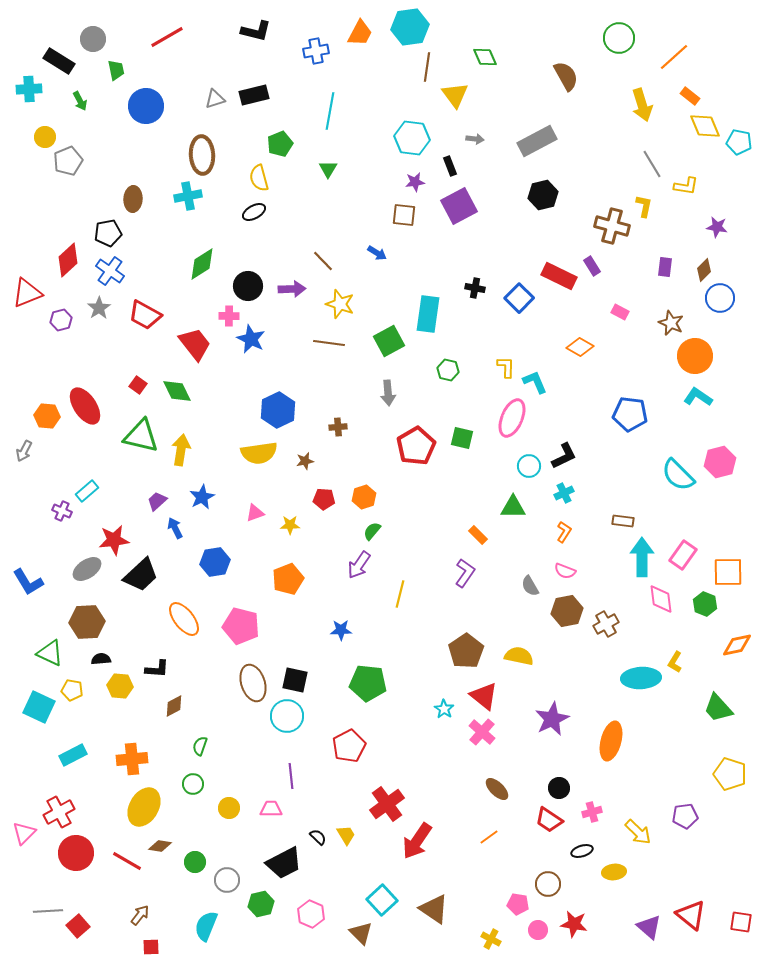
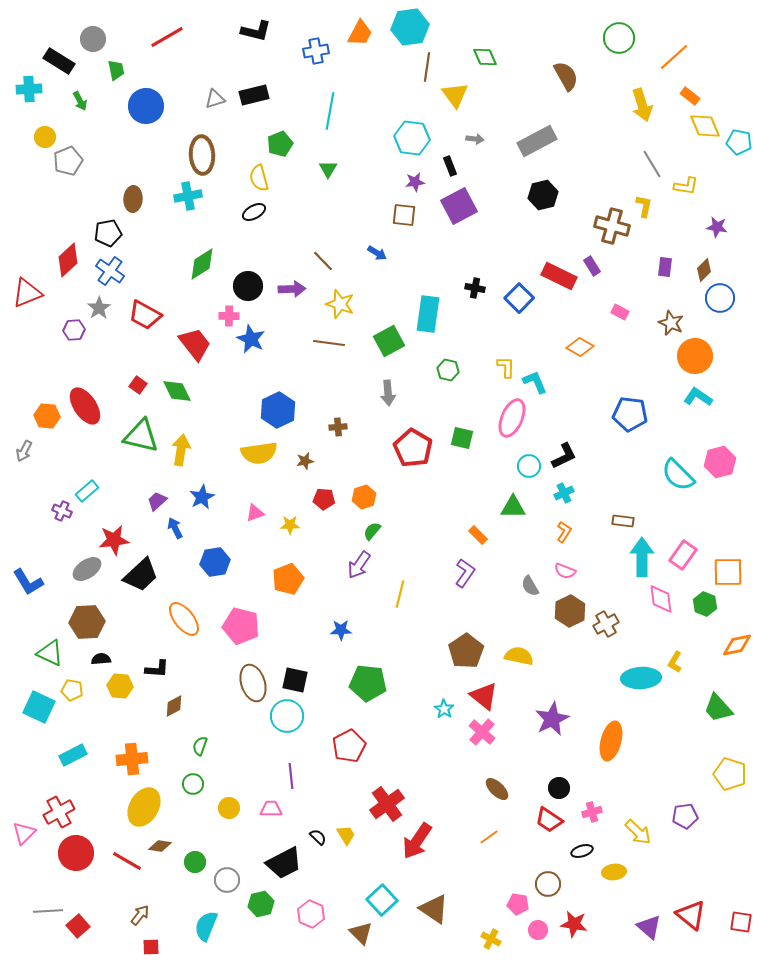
purple hexagon at (61, 320): moved 13 px right, 10 px down; rotated 10 degrees clockwise
red pentagon at (416, 446): moved 3 px left, 2 px down; rotated 12 degrees counterclockwise
brown hexagon at (567, 611): moved 3 px right; rotated 16 degrees counterclockwise
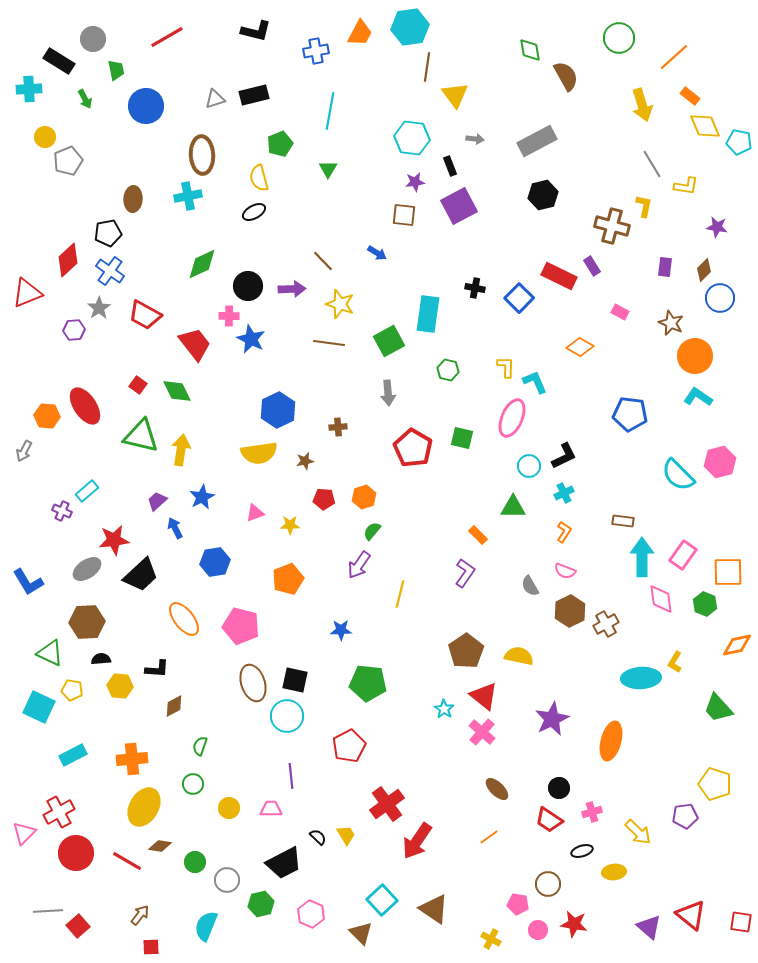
green diamond at (485, 57): moved 45 px right, 7 px up; rotated 15 degrees clockwise
green arrow at (80, 101): moved 5 px right, 2 px up
green diamond at (202, 264): rotated 8 degrees clockwise
yellow pentagon at (730, 774): moved 15 px left, 10 px down
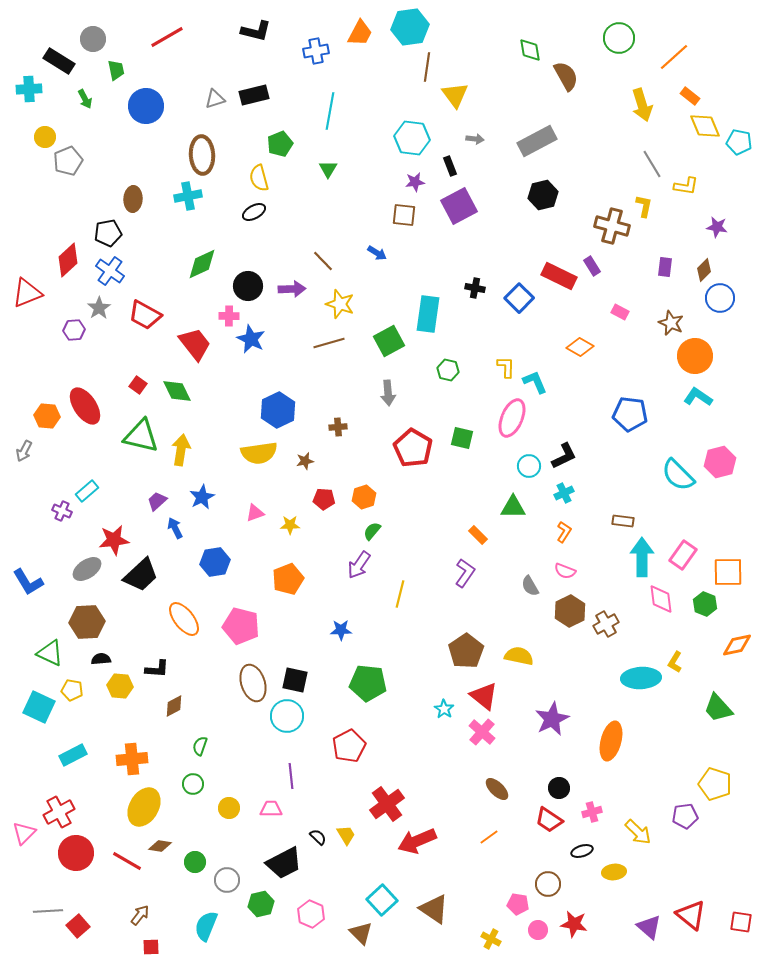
brown line at (329, 343): rotated 24 degrees counterclockwise
red arrow at (417, 841): rotated 33 degrees clockwise
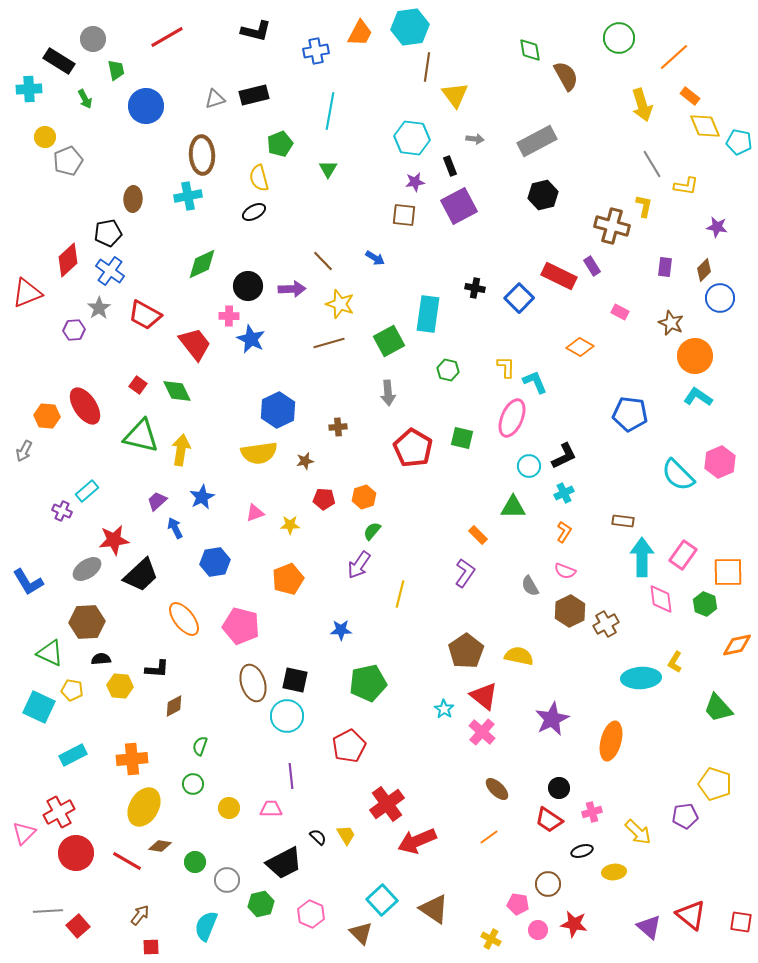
blue arrow at (377, 253): moved 2 px left, 5 px down
pink hexagon at (720, 462): rotated 8 degrees counterclockwise
green pentagon at (368, 683): rotated 18 degrees counterclockwise
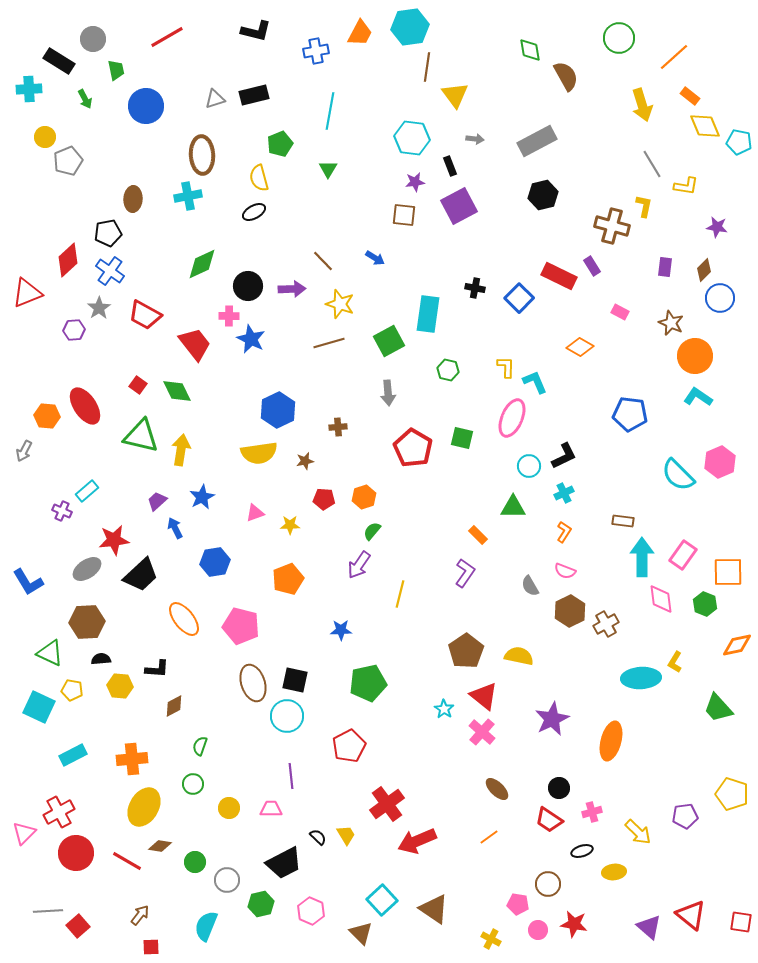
yellow pentagon at (715, 784): moved 17 px right, 10 px down
pink hexagon at (311, 914): moved 3 px up
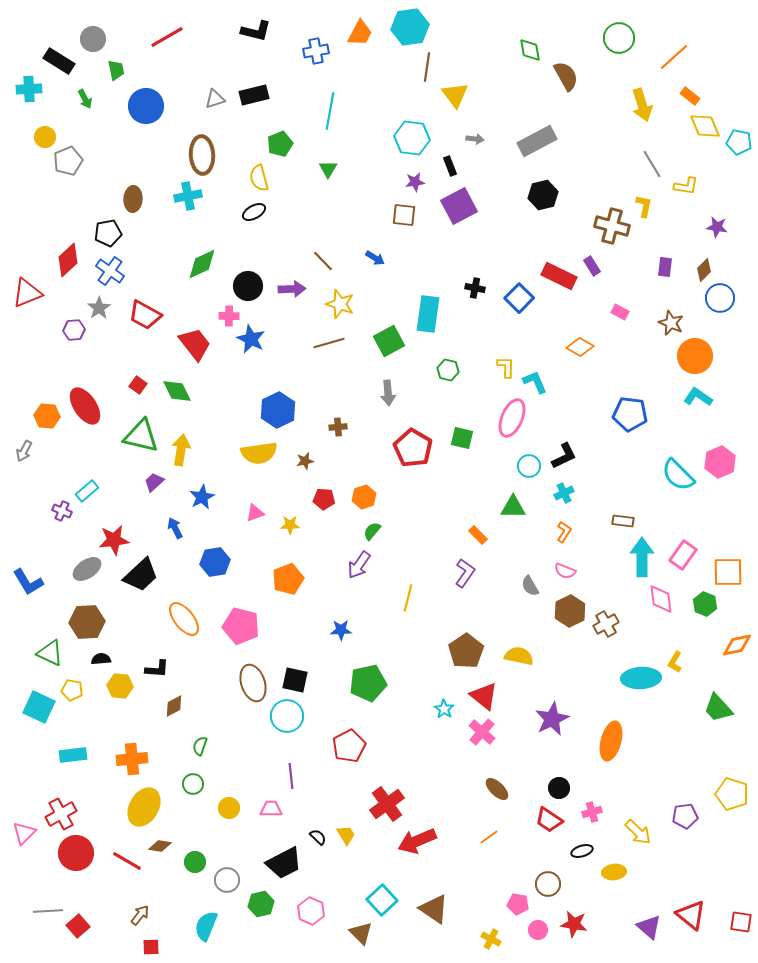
purple trapezoid at (157, 501): moved 3 px left, 19 px up
yellow line at (400, 594): moved 8 px right, 4 px down
cyan rectangle at (73, 755): rotated 20 degrees clockwise
red cross at (59, 812): moved 2 px right, 2 px down
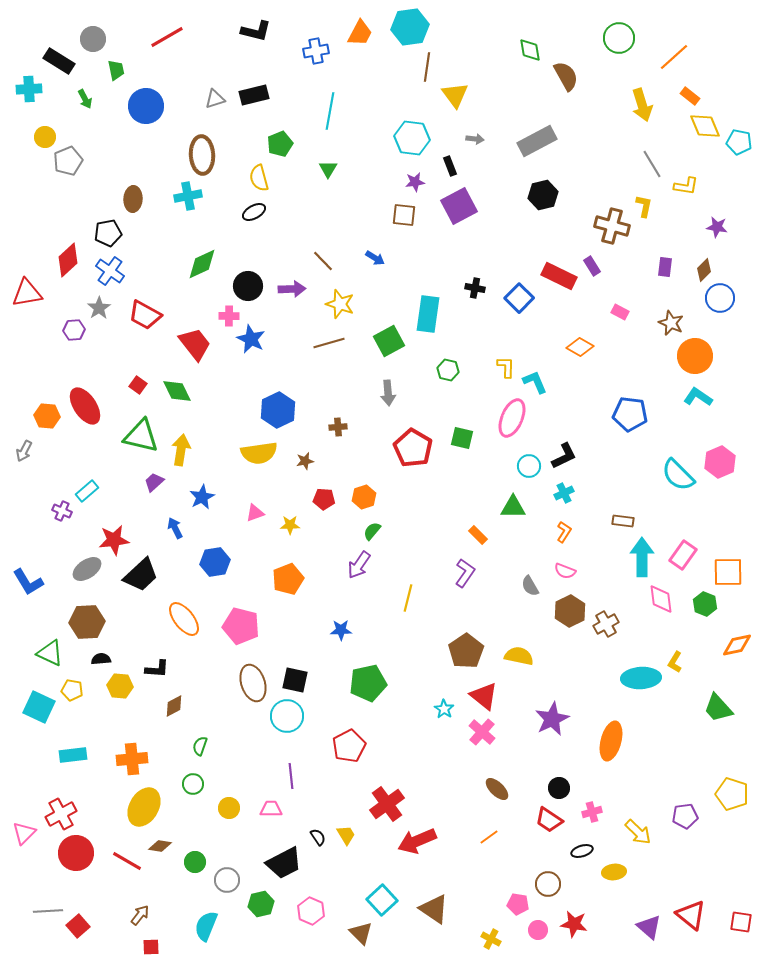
red triangle at (27, 293): rotated 12 degrees clockwise
black semicircle at (318, 837): rotated 12 degrees clockwise
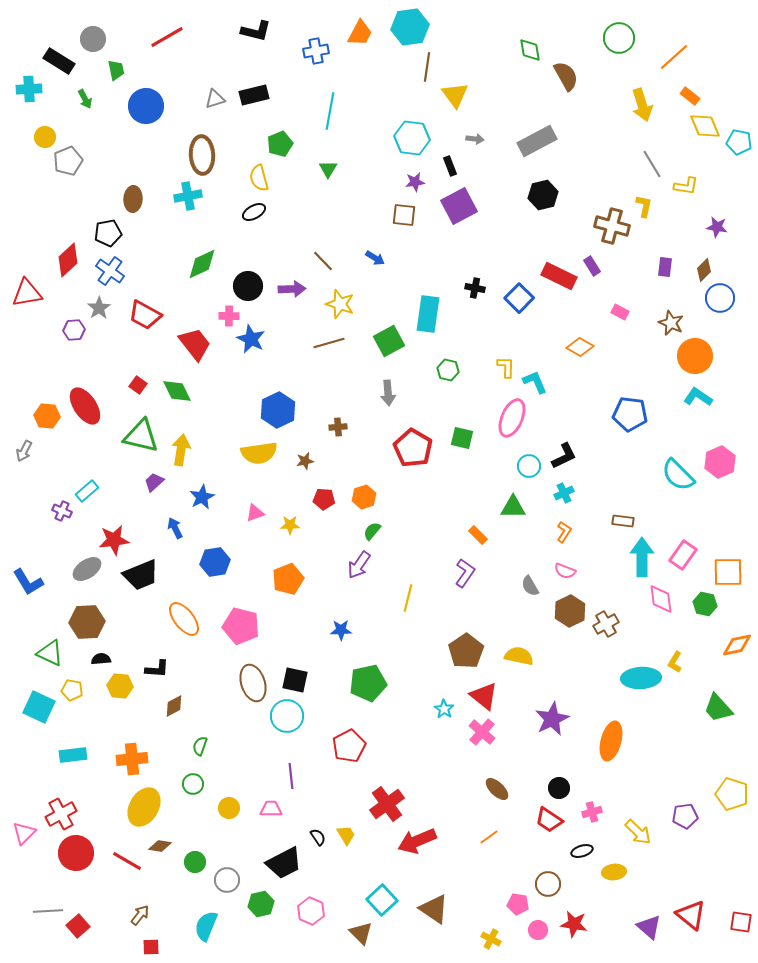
black trapezoid at (141, 575): rotated 21 degrees clockwise
green hexagon at (705, 604): rotated 10 degrees counterclockwise
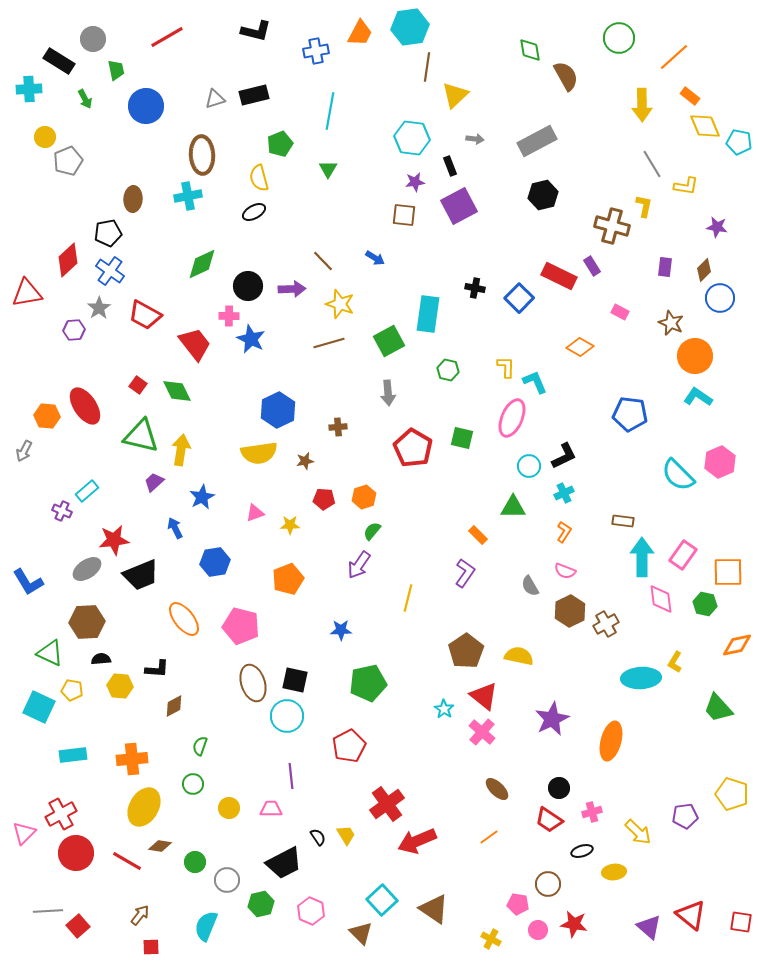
yellow triangle at (455, 95): rotated 24 degrees clockwise
yellow arrow at (642, 105): rotated 16 degrees clockwise
